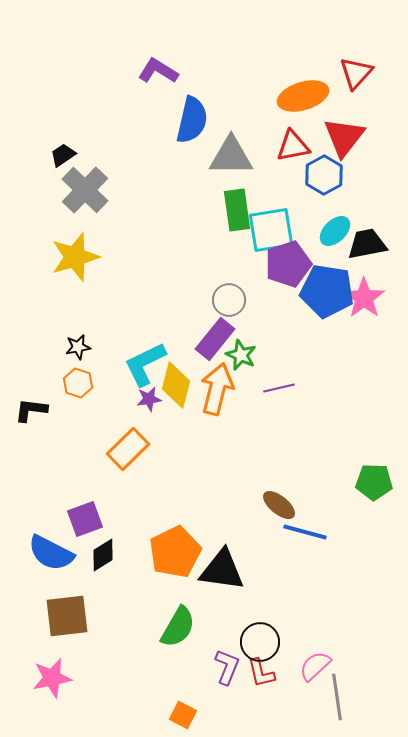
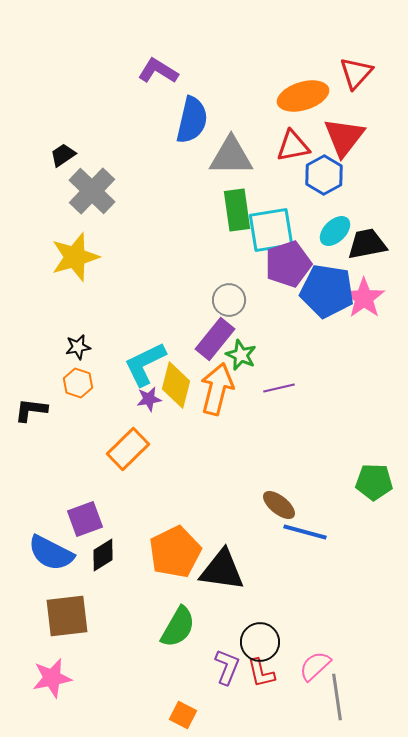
gray cross at (85, 190): moved 7 px right, 1 px down
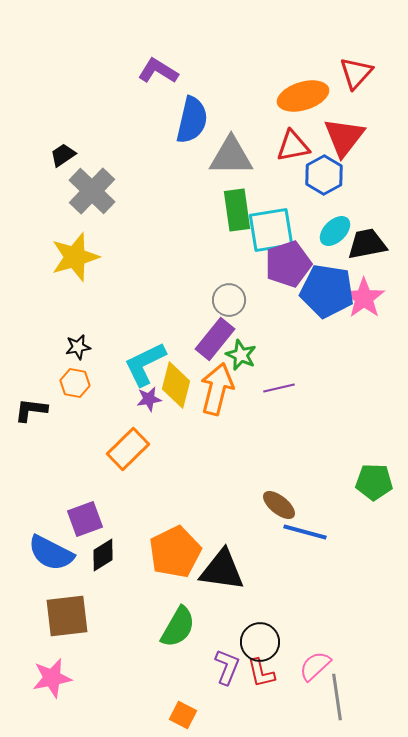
orange hexagon at (78, 383): moved 3 px left; rotated 8 degrees counterclockwise
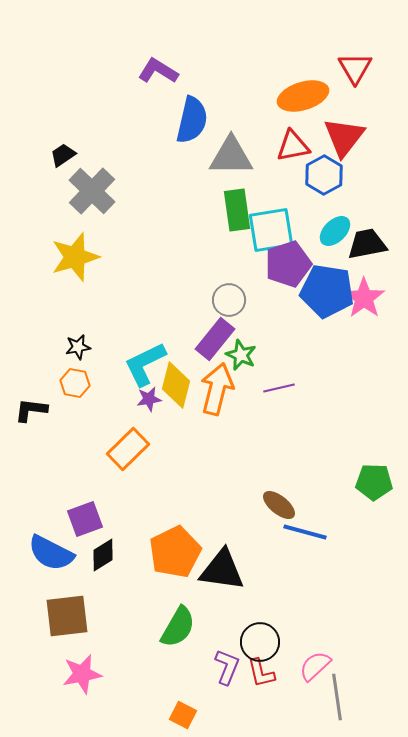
red triangle at (356, 73): moved 1 px left, 5 px up; rotated 12 degrees counterclockwise
pink star at (52, 678): moved 30 px right, 4 px up
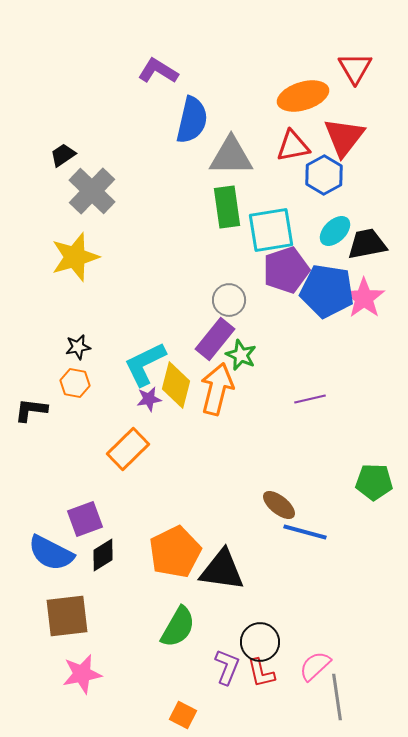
green rectangle at (237, 210): moved 10 px left, 3 px up
purple pentagon at (288, 264): moved 2 px left, 6 px down
purple line at (279, 388): moved 31 px right, 11 px down
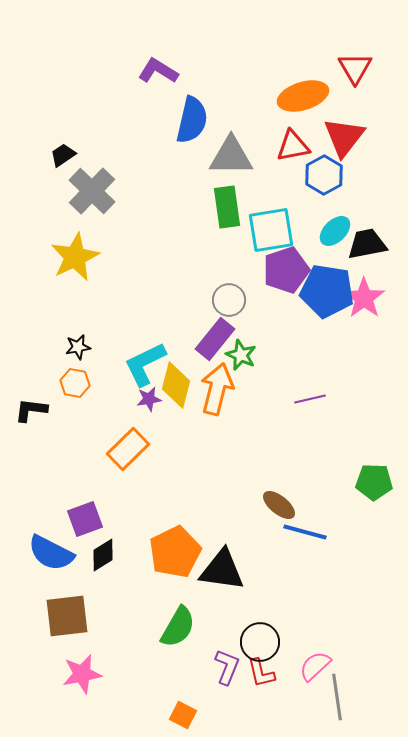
yellow star at (75, 257): rotated 9 degrees counterclockwise
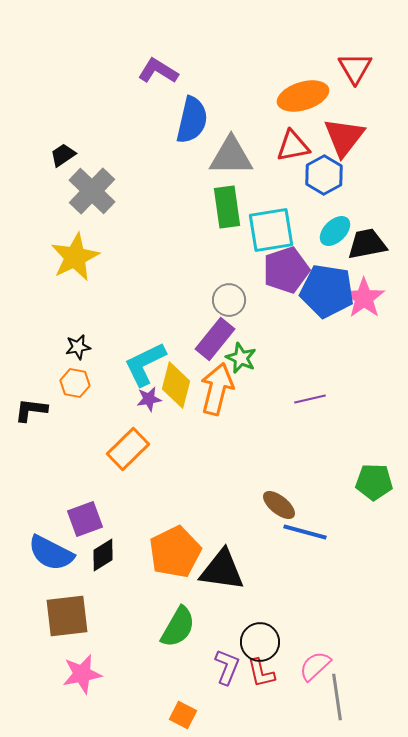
green star at (241, 355): moved 3 px down
